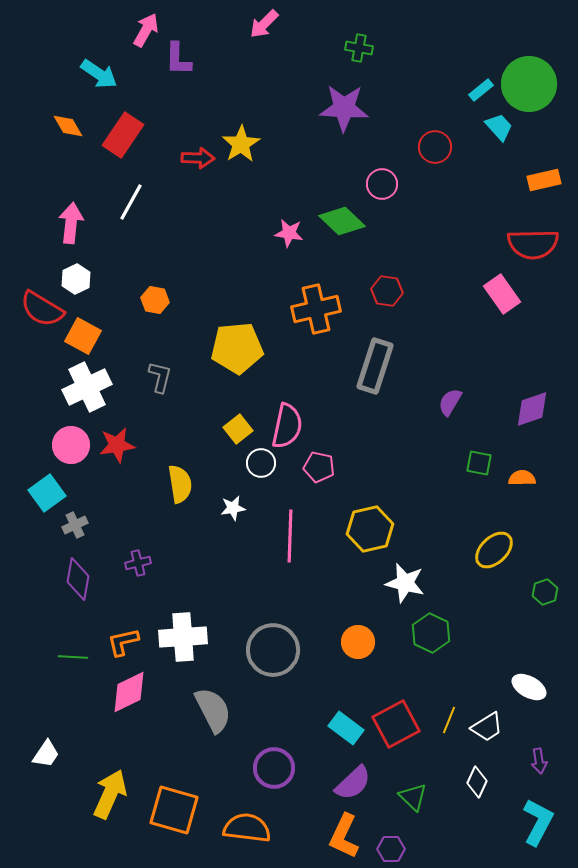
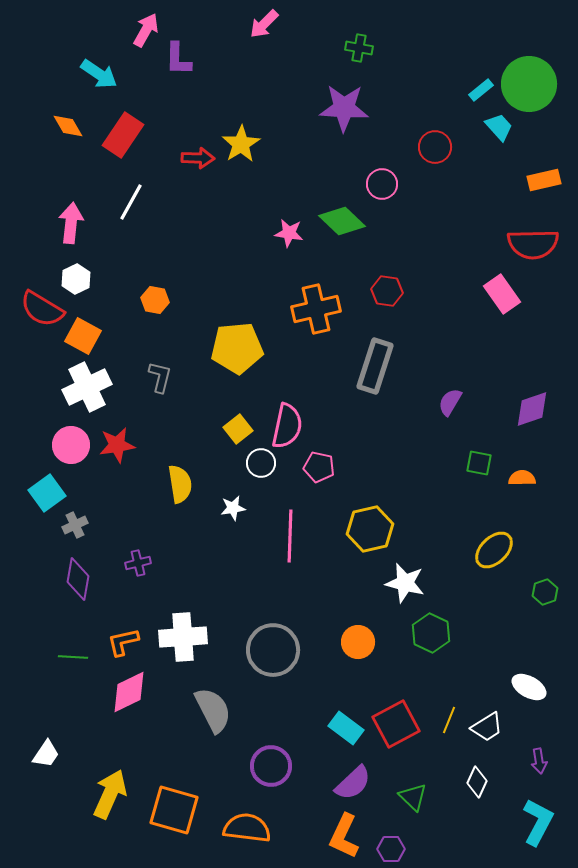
purple circle at (274, 768): moved 3 px left, 2 px up
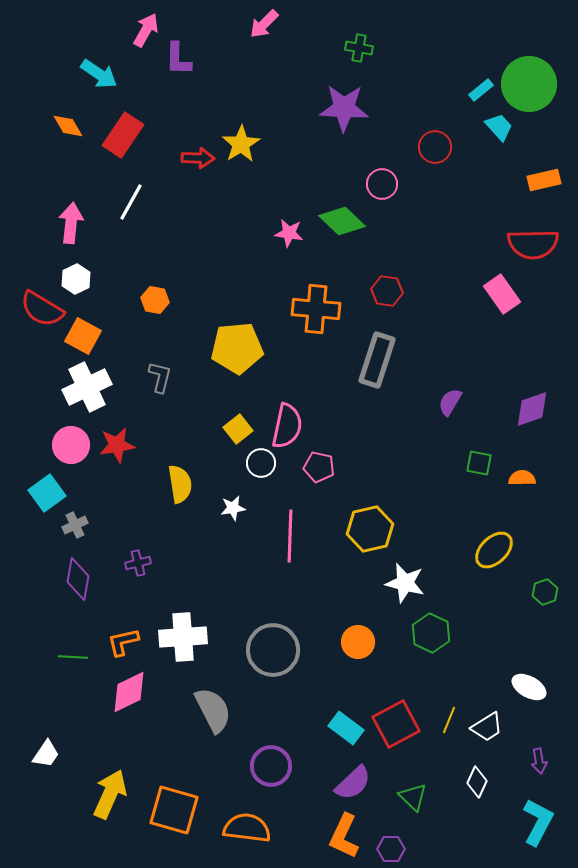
orange cross at (316, 309): rotated 18 degrees clockwise
gray rectangle at (375, 366): moved 2 px right, 6 px up
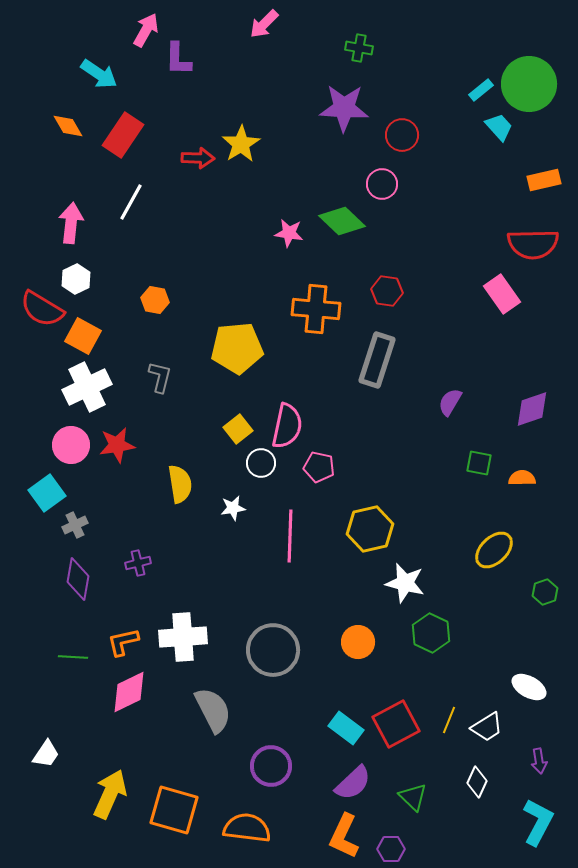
red circle at (435, 147): moved 33 px left, 12 px up
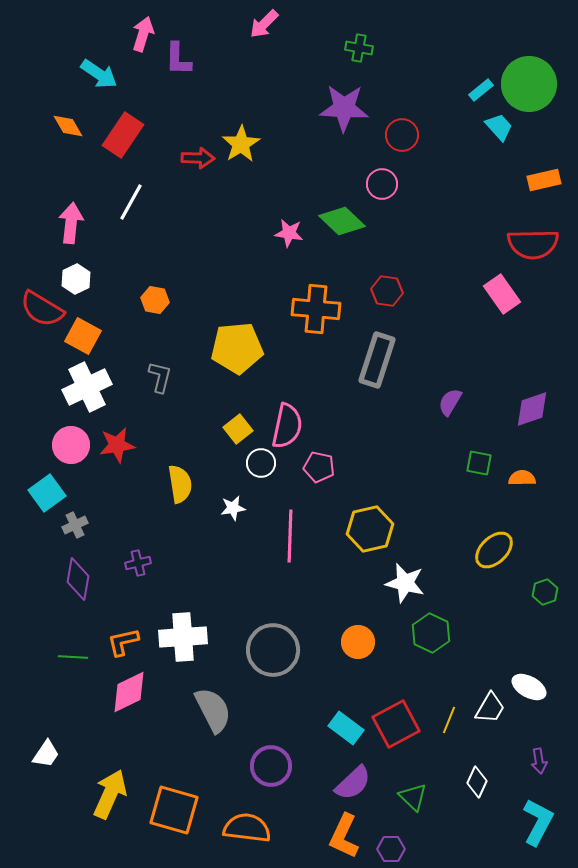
pink arrow at (146, 30): moved 3 px left, 4 px down; rotated 12 degrees counterclockwise
white trapezoid at (487, 727): moved 3 px right, 19 px up; rotated 28 degrees counterclockwise
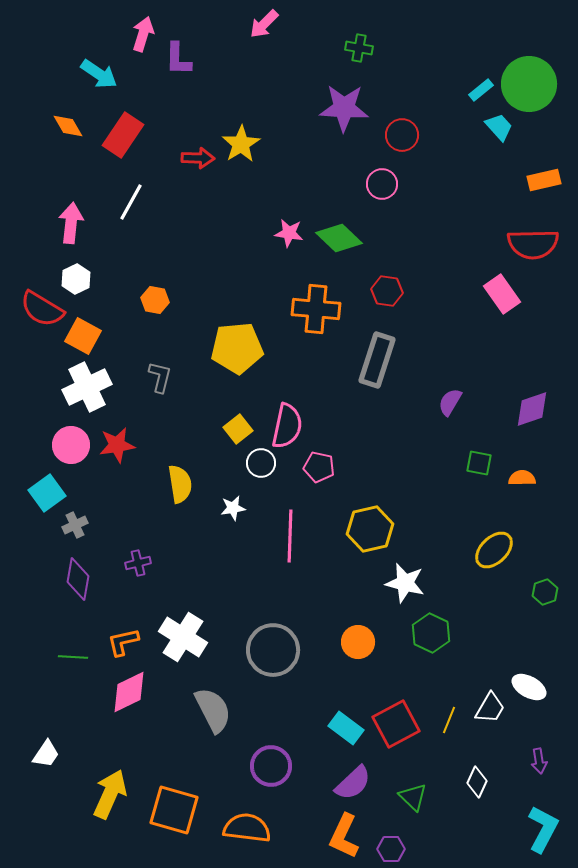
green diamond at (342, 221): moved 3 px left, 17 px down
white cross at (183, 637): rotated 36 degrees clockwise
cyan L-shape at (538, 822): moved 5 px right, 7 px down
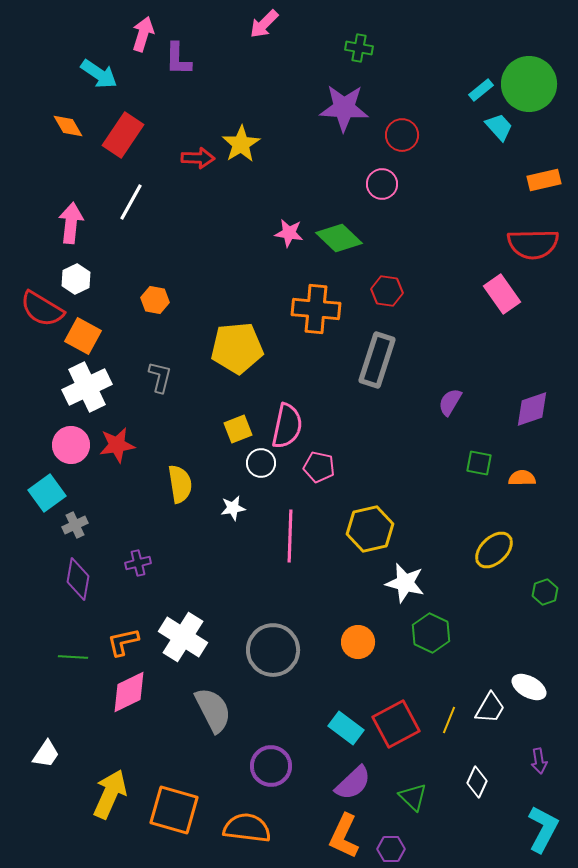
yellow square at (238, 429): rotated 16 degrees clockwise
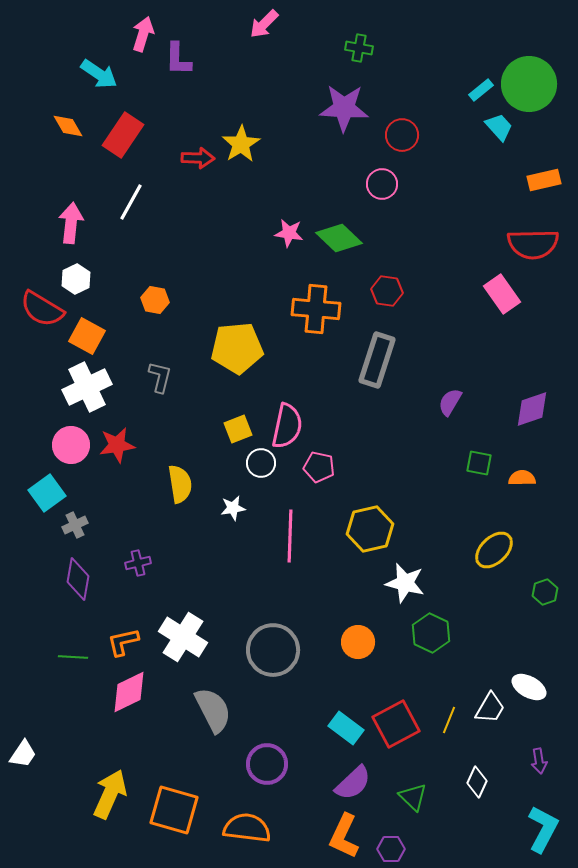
orange square at (83, 336): moved 4 px right
white trapezoid at (46, 754): moved 23 px left
purple circle at (271, 766): moved 4 px left, 2 px up
